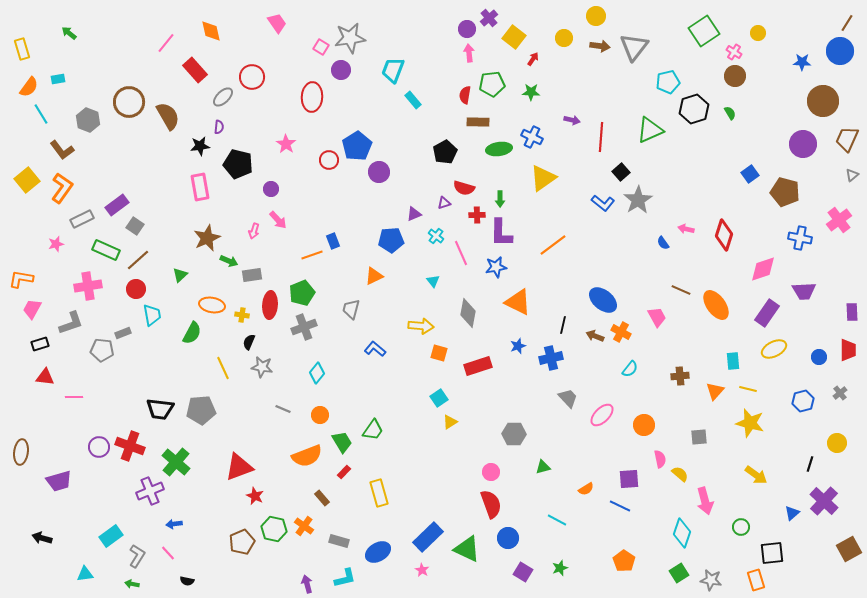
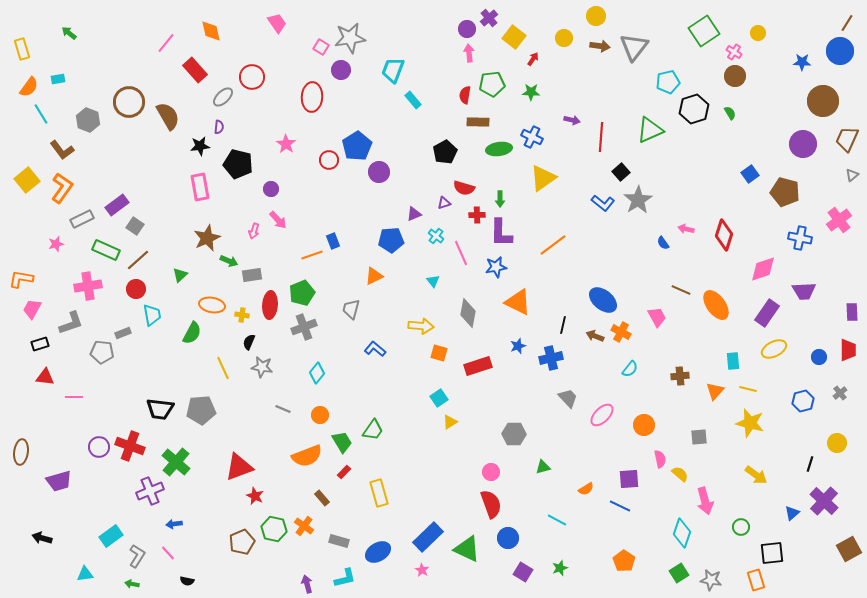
gray pentagon at (102, 350): moved 2 px down
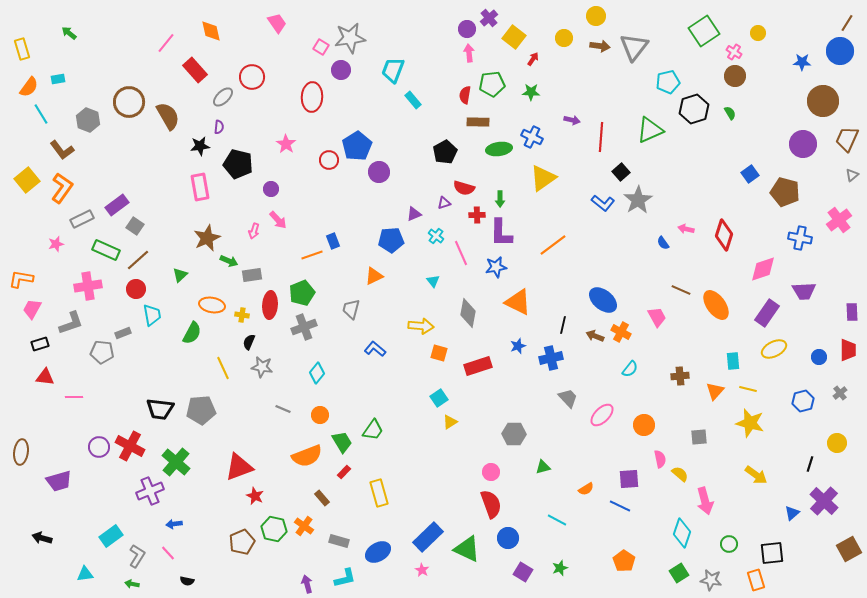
red cross at (130, 446): rotated 8 degrees clockwise
green circle at (741, 527): moved 12 px left, 17 px down
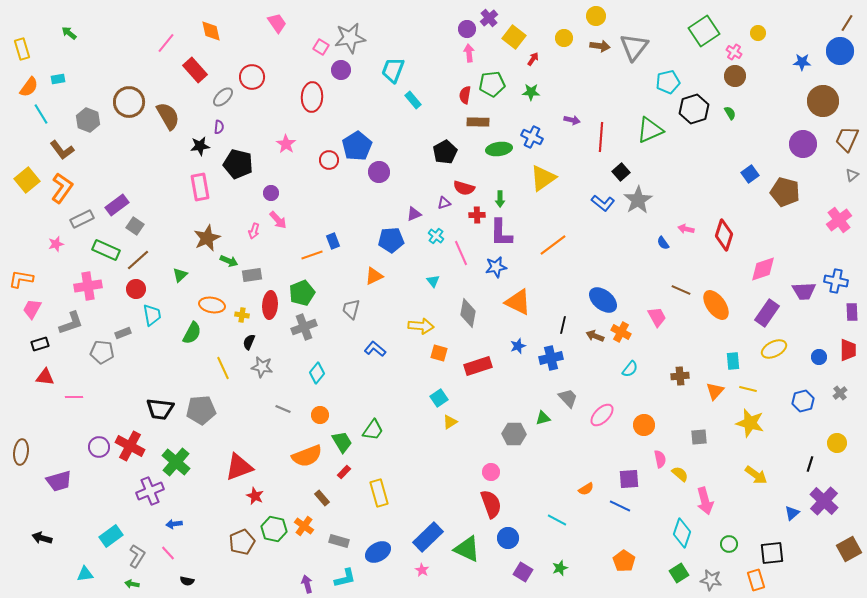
purple circle at (271, 189): moved 4 px down
blue cross at (800, 238): moved 36 px right, 43 px down
green triangle at (543, 467): moved 49 px up
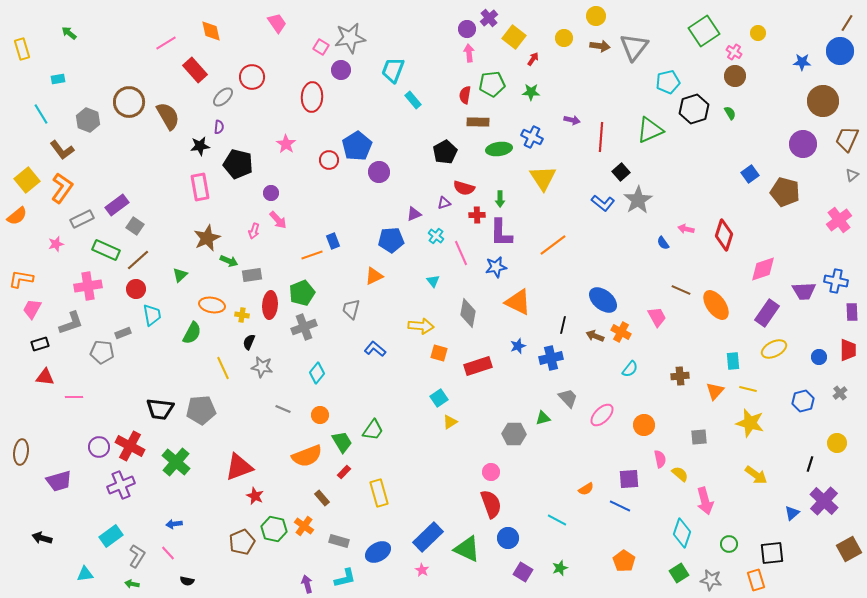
pink line at (166, 43): rotated 20 degrees clockwise
orange semicircle at (29, 87): moved 12 px left, 129 px down; rotated 15 degrees clockwise
yellow triangle at (543, 178): rotated 28 degrees counterclockwise
purple cross at (150, 491): moved 29 px left, 6 px up
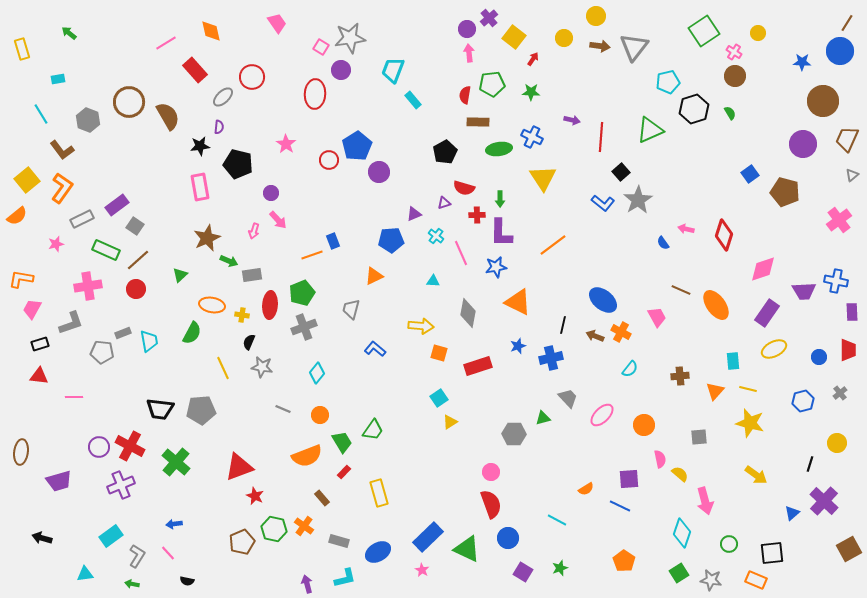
red ellipse at (312, 97): moved 3 px right, 3 px up
cyan triangle at (433, 281): rotated 48 degrees counterclockwise
cyan trapezoid at (152, 315): moved 3 px left, 26 px down
red triangle at (45, 377): moved 6 px left, 1 px up
orange rectangle at (756, 580): rotated 50 degrees counterclockwise
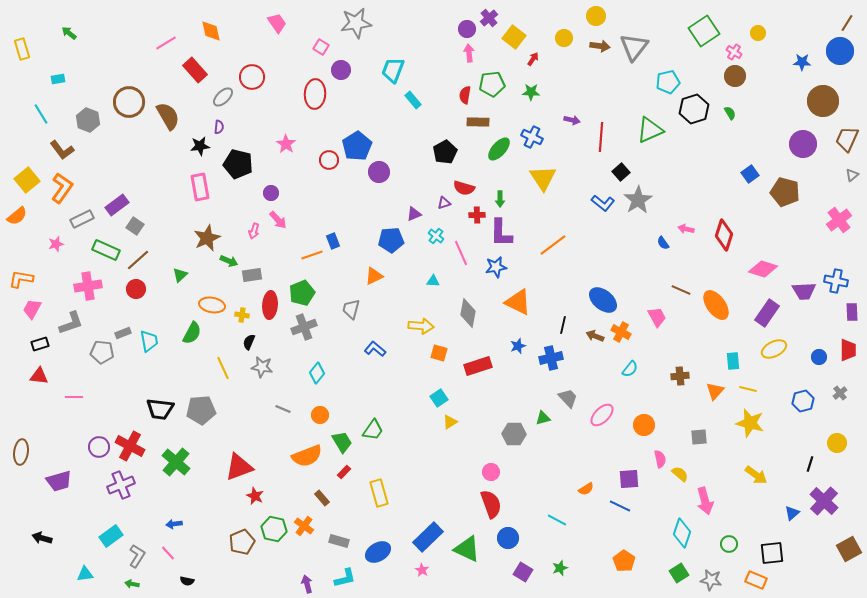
gray star at (350, 38): moved 6 px right, 15 px up
green ellipse at (499, 149): rotated 40 degrees counterclockwise
pink diamond at (763, 269): rotated 36 degrees clockwise
